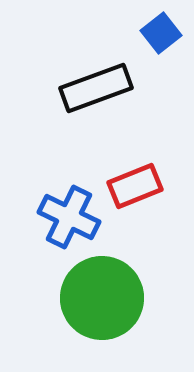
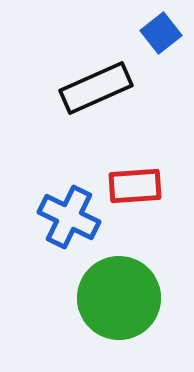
black rectangle: rotated 4 degrees counterclockwise
red rectangle: rotated 18 degrees clockwise
green circle: moved 17 px right
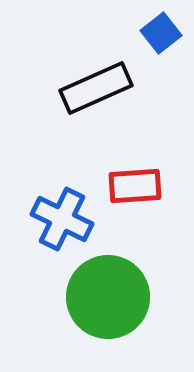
blue cross: moved 7 px left, 2 px down
green circle: moved 11 px left, 1 px up
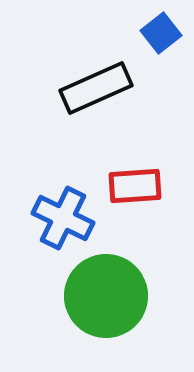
blue cross: moved 1 px right, 1 px up
green circle: moved 2 px left, 1 px up
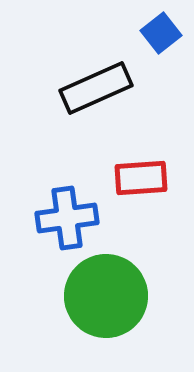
red rectangle: moved 6 px right, 8 px up
blue cross: moved 4 px right; rotated 34 degrees counterclockwise
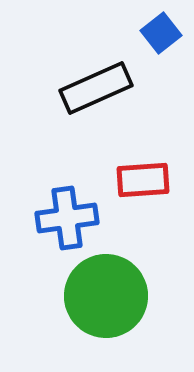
red rectangle: moved 2 px right, 2 px down
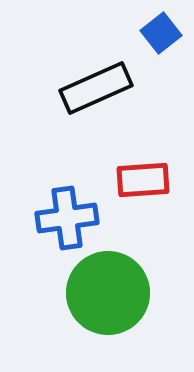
green circle: moved 2 px right, 3 px up
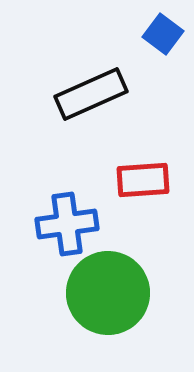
blue square: moved 2 px right, 1 px down; rotated 15 degrees counterclockwise
black rectangle: moved 5 px left, 6 px down
blue cross: moved 6 px down
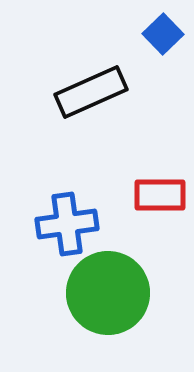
blue square: rotated 9 degrees clockwise
black rectangle: moved 2 px up
red rectangle: moved 17 px right, 15 px down; rotated 4 degrees clockwise
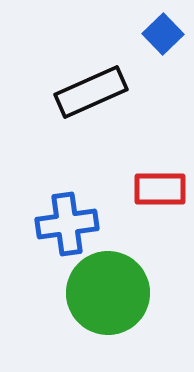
red rectangle: moved 6 px up
